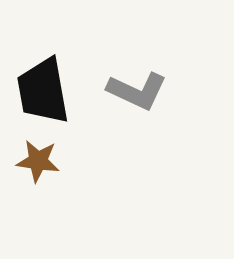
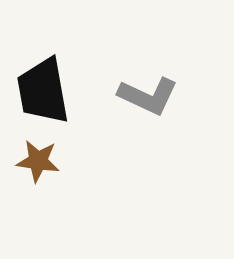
gray L-shape: moved 11 px right, 5 px down
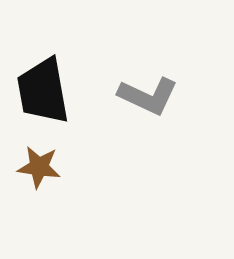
brown star: moved 1 px right, 6 px down
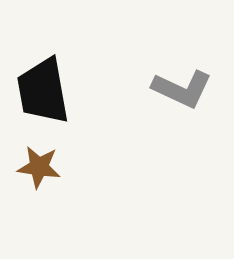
gray L-shape: moved 34 px right, 7 px up
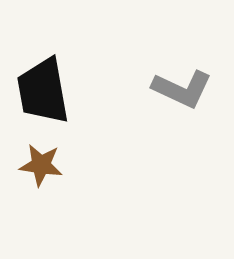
brown star: moved 2 px right, 2 px up
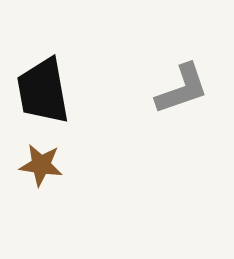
gray L-shape: rotated 44 degrees counterclockwise
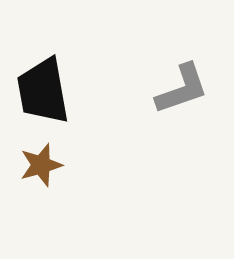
brown star: rotated 24 degrees counterclockwise
